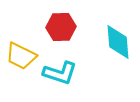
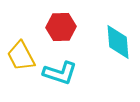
yellow trapezoid: rotated 36 degrees clockwise
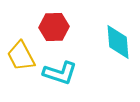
red hexagon: moved 7 px left
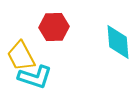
cyan L-shape: moved 25 px left, 4 px down
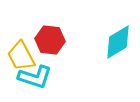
red hexagon: moved 4 px left, 13 px down; rotated 8 degrees clockwise
cyan diamond: rotated 63 degrees clockwise
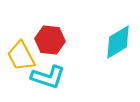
cyan L-shape: moved 13 px right
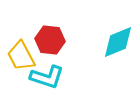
cyan diamond: rotated 9 degrees clockwise
cyan L-shape: moved 1 px left
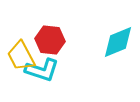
cyan L-shape: moved 5 px left, 7 px up
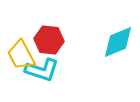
red hexagon: moved 1 px left
yellow trapezoid: moved 1 px up
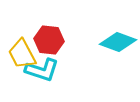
cyan diamond: rotated 42 degrees clockwise
yellow trapezoid: moved 1 px right, 1 px up
